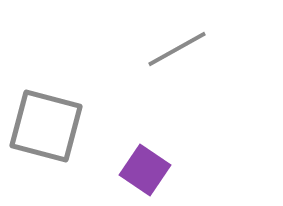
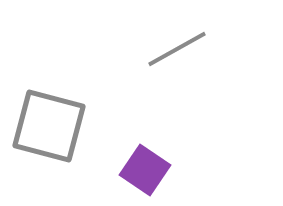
gray square: moved 3 px right
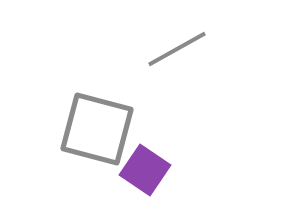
gray square: moved 48 px right, 3 px down
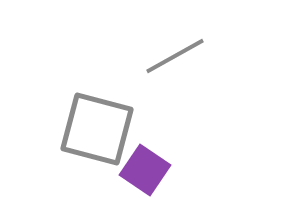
gray line: moved 2 px left, 7 px down
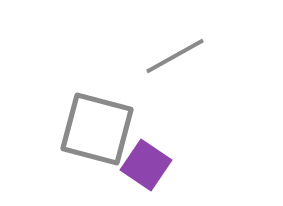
purple square: moved 1 px right, 5 px up
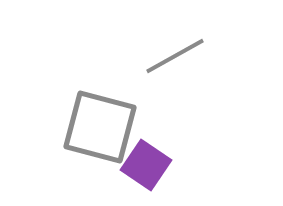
gray square: moved 3 px right, 2 px up
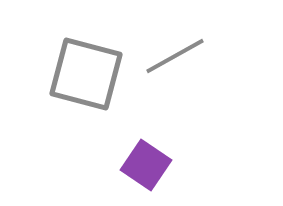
gray square: moved 14 px left, 53 px up
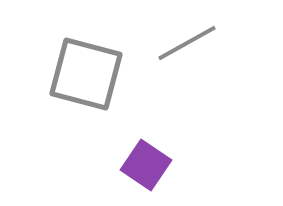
gray line: moved 12 px right, 13 px up
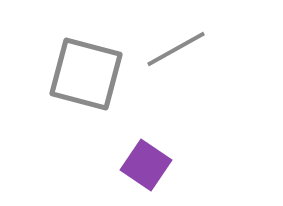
gray line: moved 11 px left, 6 px down
